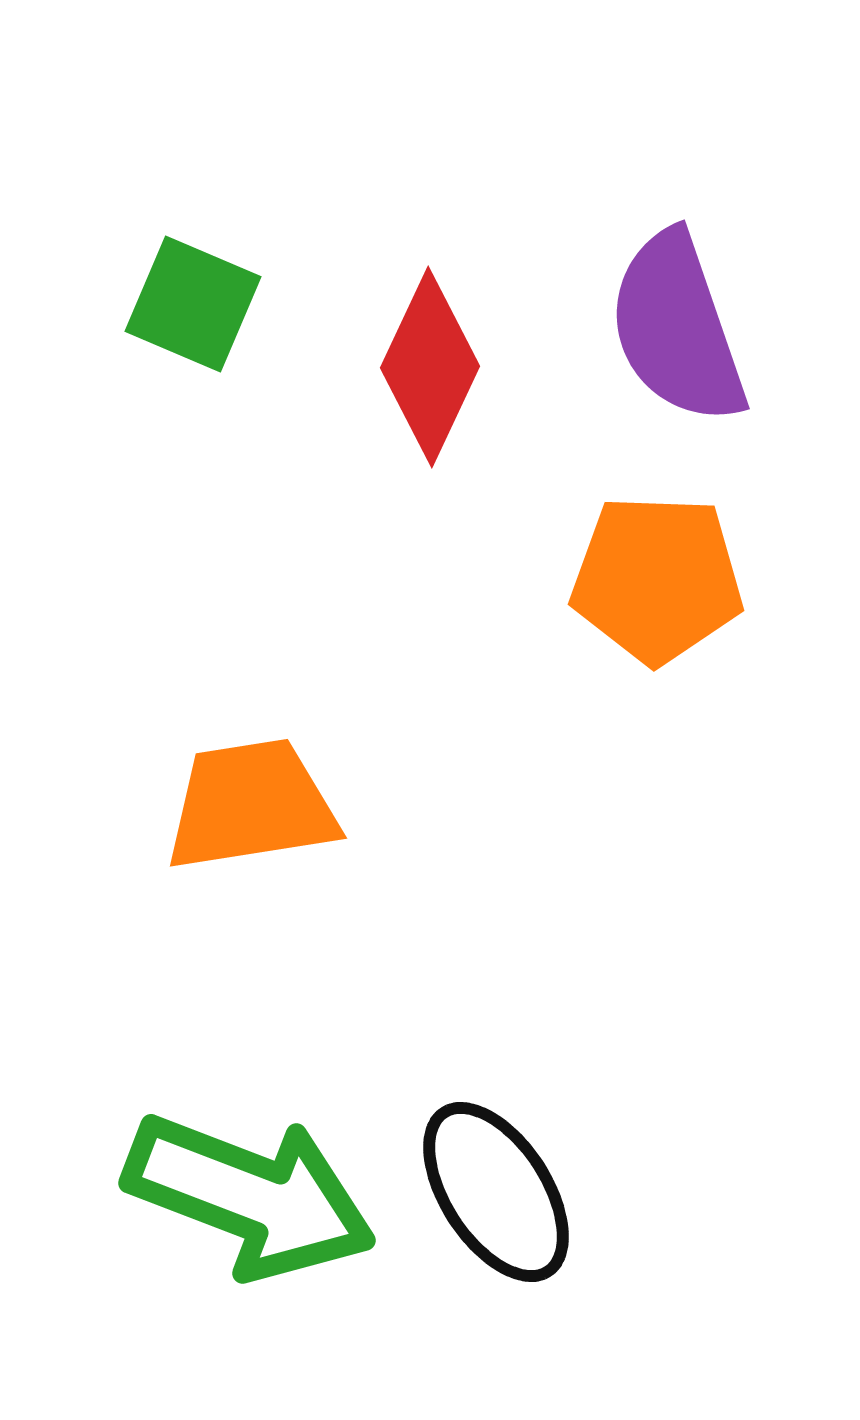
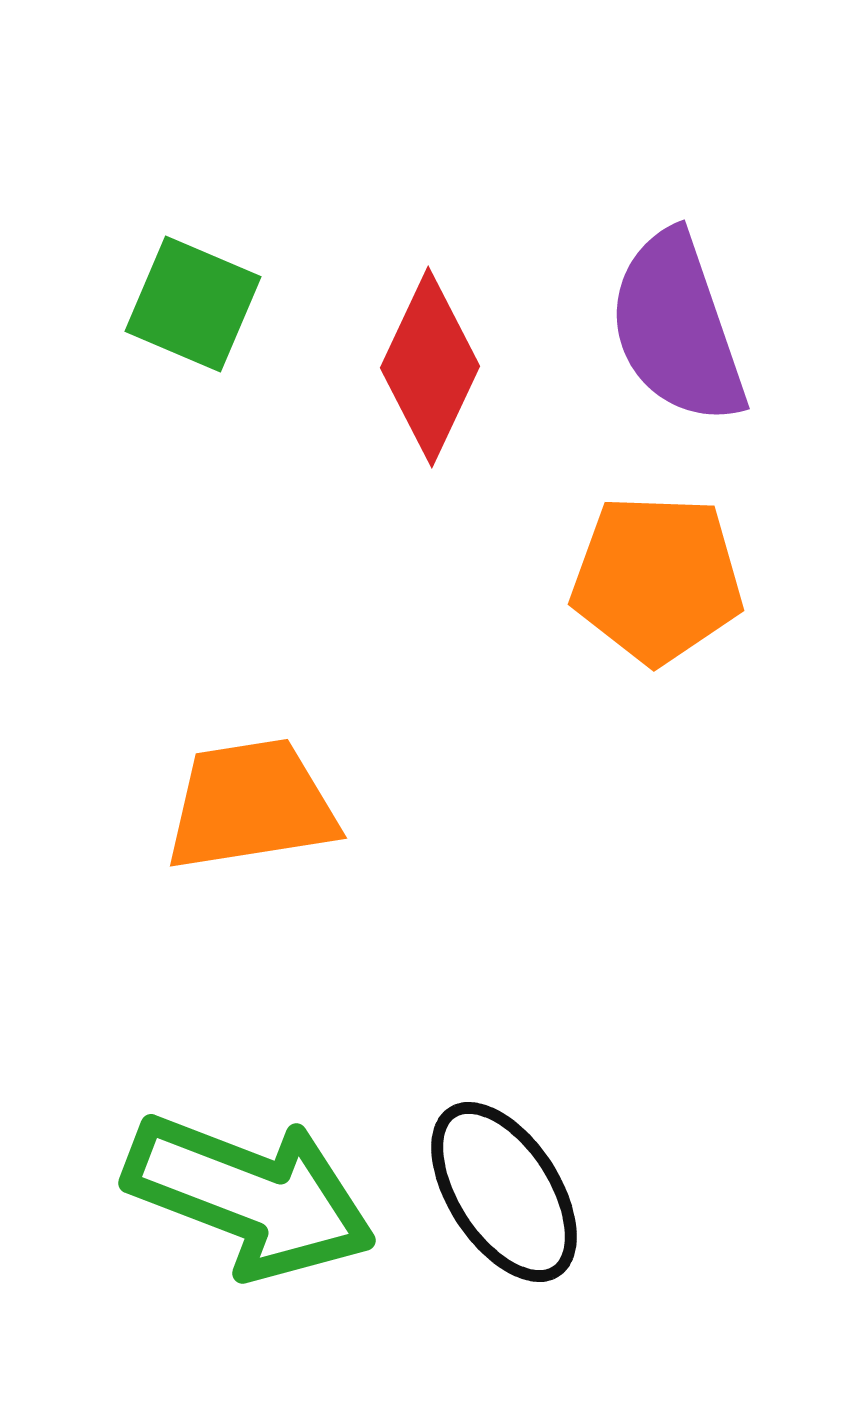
black ellipse: moved 8 px right
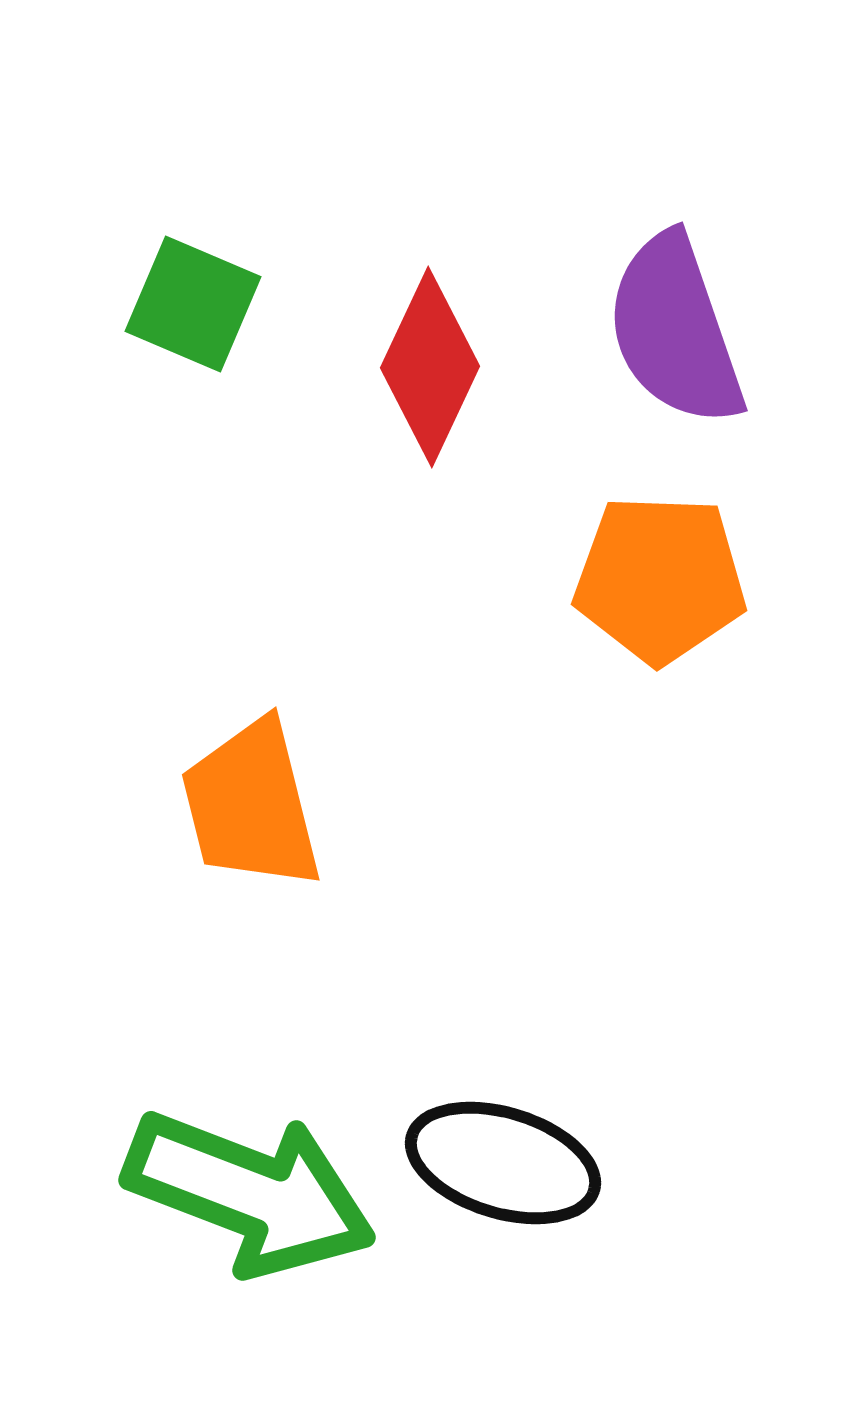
purple semicircle: moved 2 px left, 2 px down
orange pentagon: moved 3 px right
orange trapezoid: rotated 95 degrees counterclockwise
black ellipse: moved 1 px left, 29 px up; rotated 40 degrees counterclockwise
green arrow: moved 3 px up
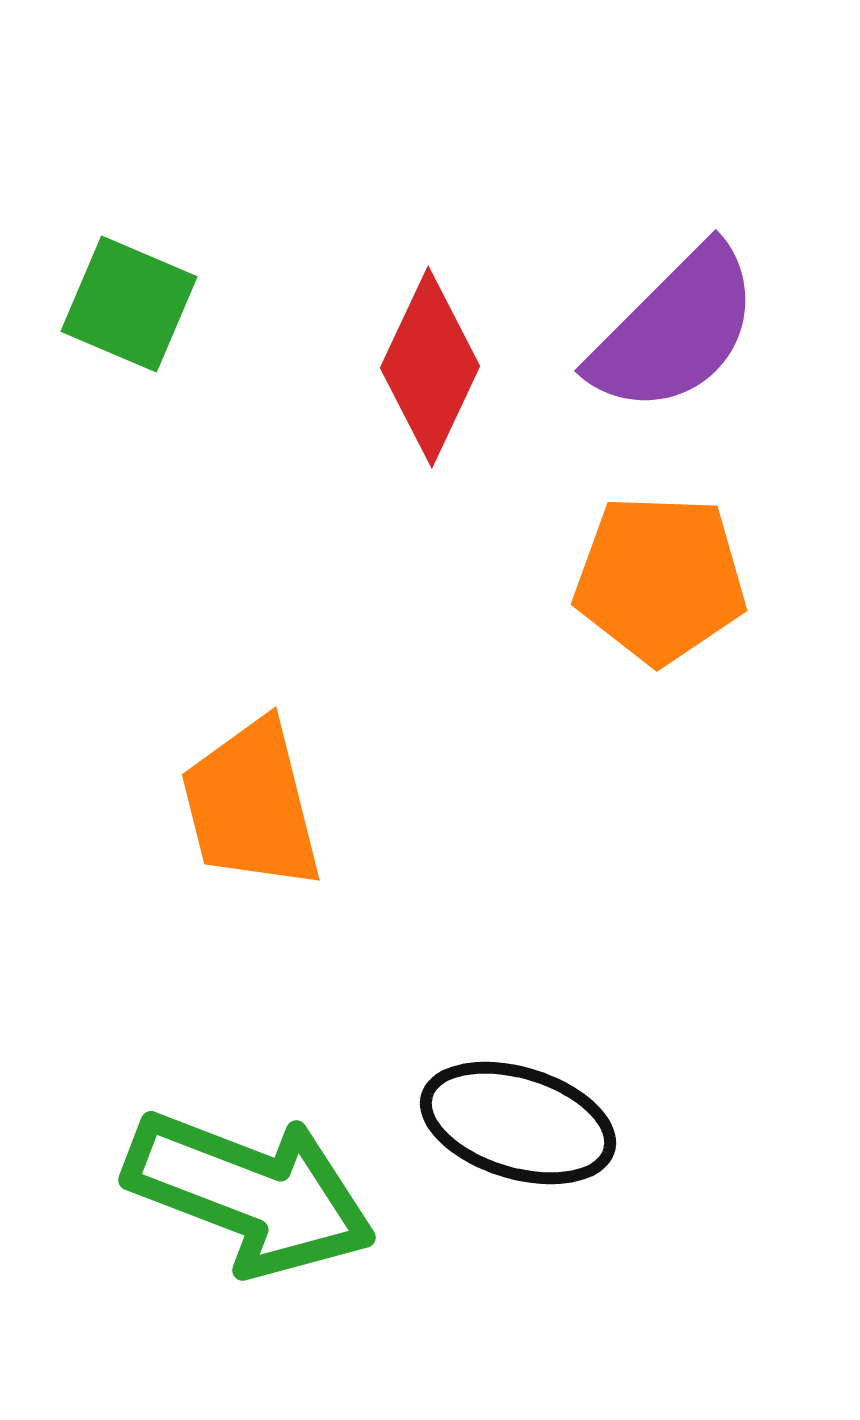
green square: moved 64 px left
purple semicircle: rotated 116 degrees counterclockwise
black ellipse: moved 15 px right, 40 px up
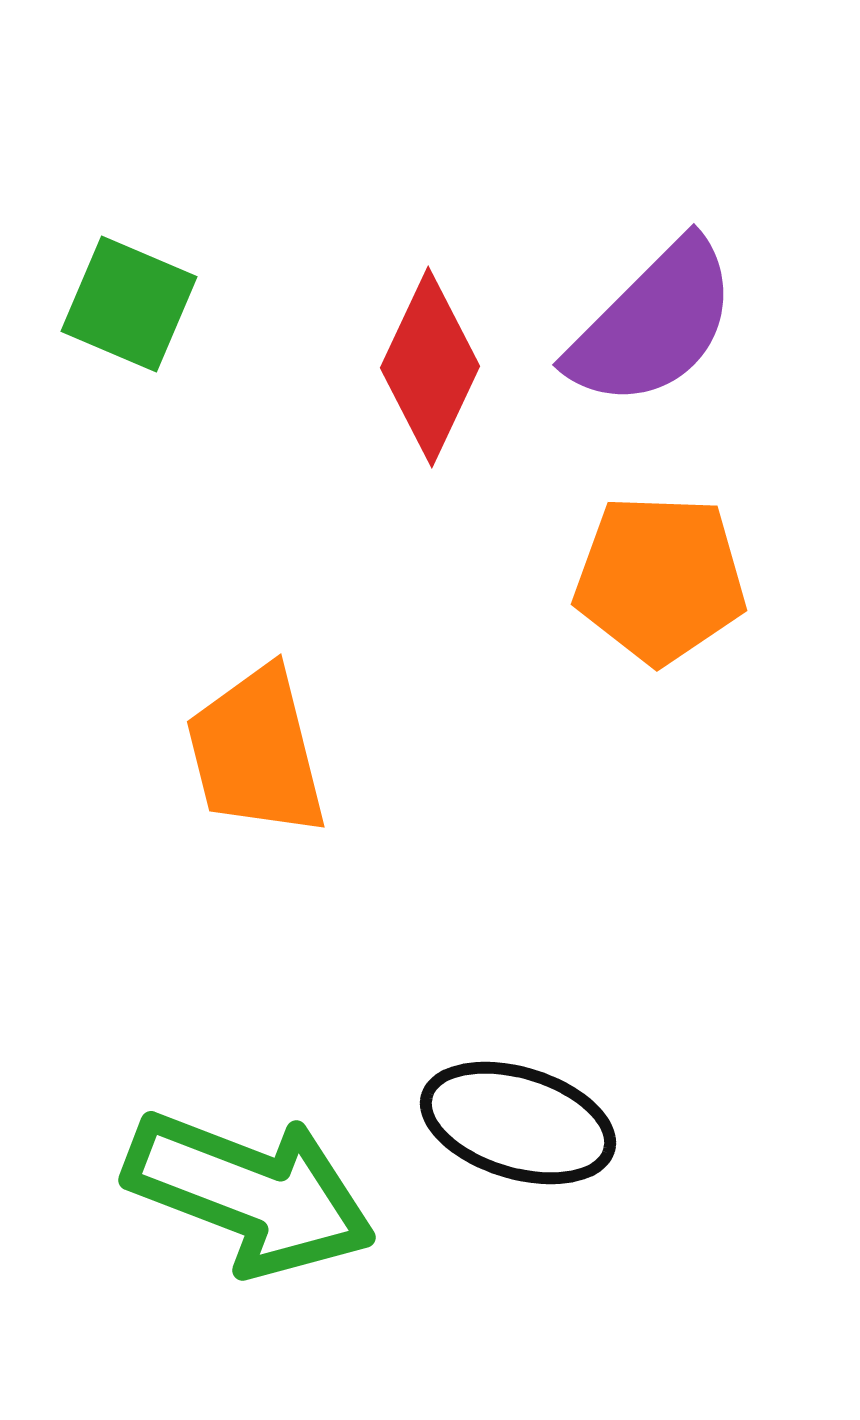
purple semicircle: moved 22 px left, 6 px up
orange trapezoid: moved 5 px right, 53 px up
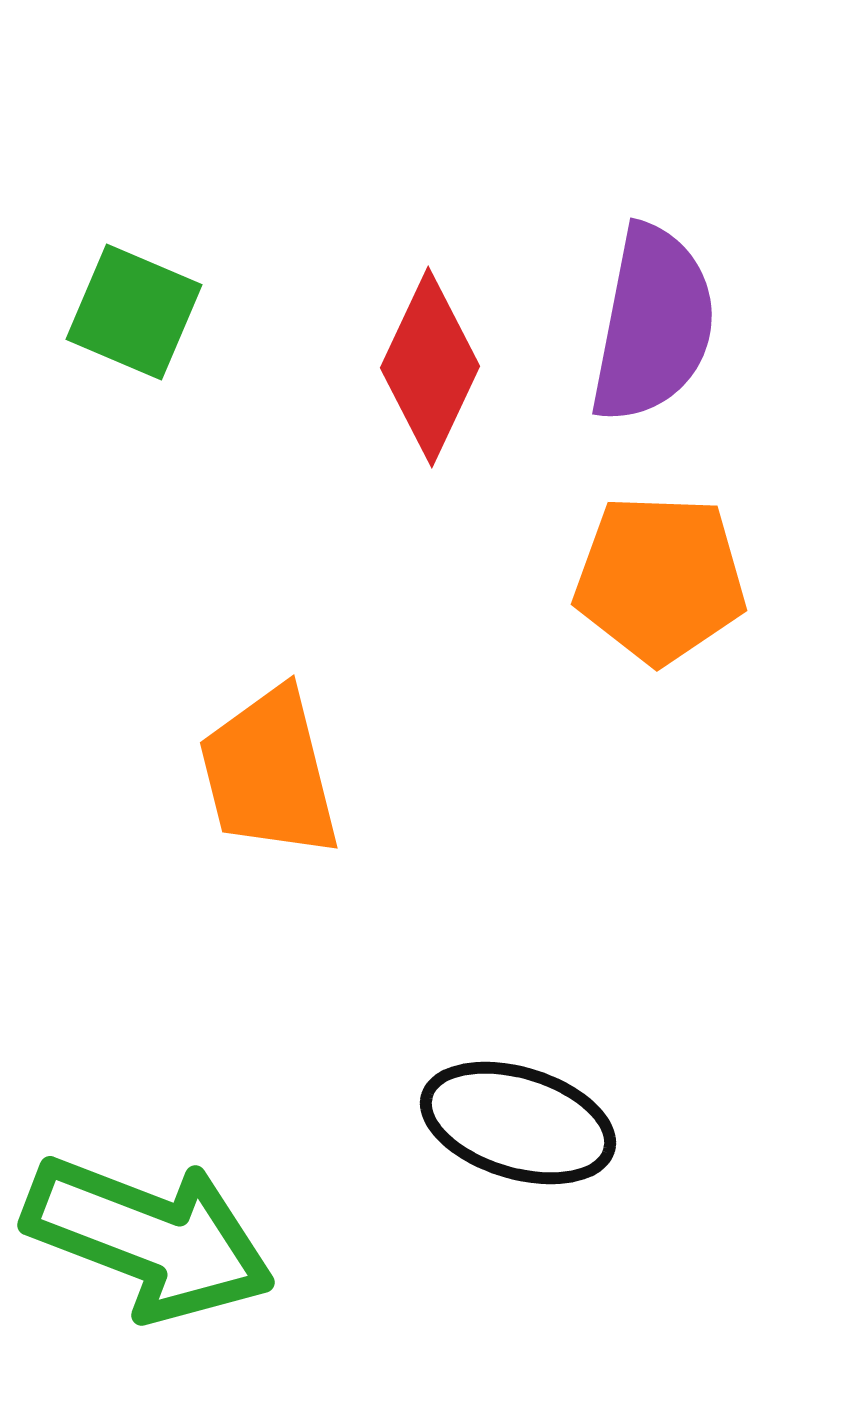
green square: moved 5 px right, 8 px down
purple semicircle: rotated 34 degrees counterclockwise
orange trapezoid: moved 13 px right, 21 px down
green arrow: moved 101 px left, 45 px down
